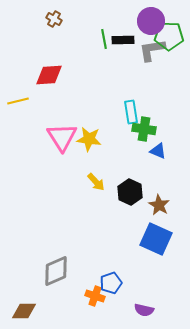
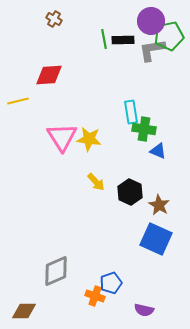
green pentagon: rotated 12 degrees counterclockwise
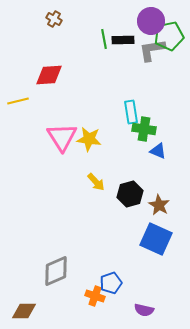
black hexagon: moved 2 px down; rotated 20 degrees clockwise
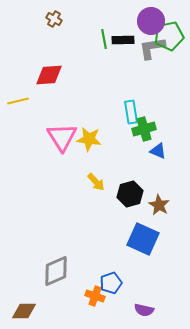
gray L-shape: moved 2 px up
green cross: rotated 25 degrees counterclockwise
blue square: moved 13 px left
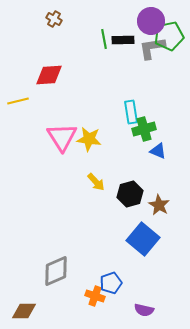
blue square: rotated 16 degrees clockwise
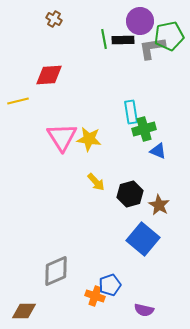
purple circle: moved 11 px left
blue pentagon: moved 1 px left, 2 px down
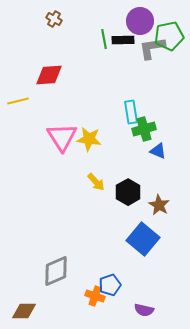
black hexagon: moved 2 px left, 2 px up; rotated 15 degrees counterclockwise
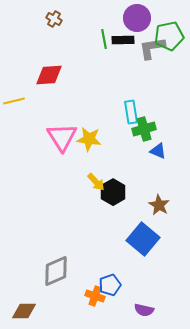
purple circle: moved 3 px left, 3 px up
yellow line: moved 4 px left
black hexagon: moved 15 px left
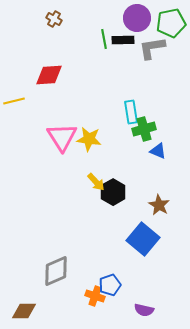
green pentagon: moved 2 px right, 13 px up
